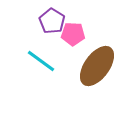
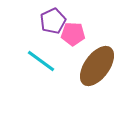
purple pentagon: moved 1 px right; rotated 15 degrees clockwise
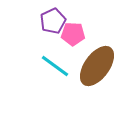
cyan line: moved 14 px right, 5 px down
